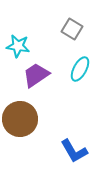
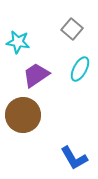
gray square: rotated 10 degrees clockwise
cyan star: moved 4 px up
brown circle: moved 3 px right, 4 px up
blue L-shape: moved 7 px down
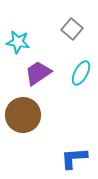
cyan ellipse: moved 1 px right, 4 px down
purple trapezoid: moved 2 px right, 2 px up
blue L-shape: rotated 116 degrees clockwise
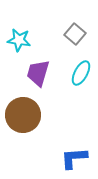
gray square: moved 3 px right, 5 px down
cyan star: moved 1 px right, 2 px up
purple trapezoid: rotated 40 degrees counterclockwise
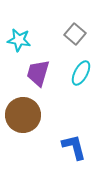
blue L-shape: moved 11 px up; rotated 80 degrees clockwise
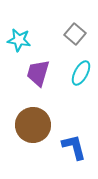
brown circle: moved 10 px right, 10 px down
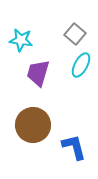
cyan star: moved 2 px right
cyan ellipse: moved 8 px up
